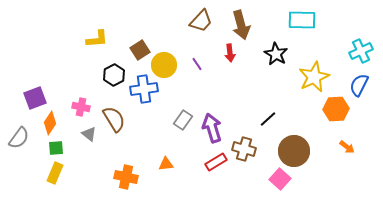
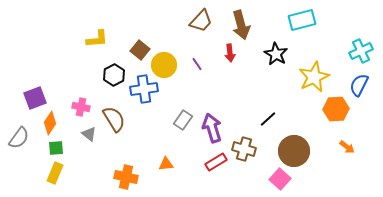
cyan rectangle: rotated 16 degrees counterclockwise
brown square: rotated 18 degrees counterclockwise
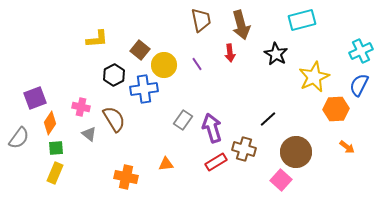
brown trapezoid: moved 1 px up; rotated 55 degrees counterclockwise
brown circle: moved 2 px right, 1 px down
pink square: moved 1 px right, 1 px down
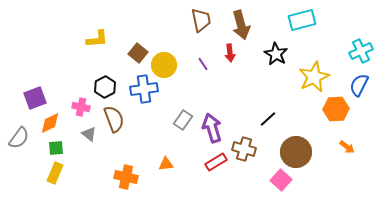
brown square: moved 2 px left, 3 px down
purple line: moved 6 px right
black hexagon: moved 9 px left, 12 px down
brown semicircle: rotated 12 degrees clockwise
orange diamond: rotated 30 degrees clockwise
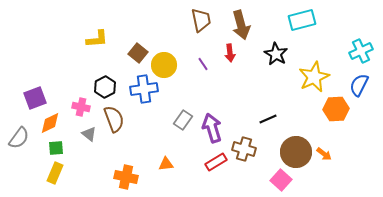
black line: rotated 18 degrees clockwise
orange arrow: moved 23 px left, 7 px down
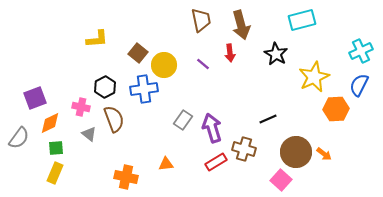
purple line: rotated 16 degrees counterclockwise
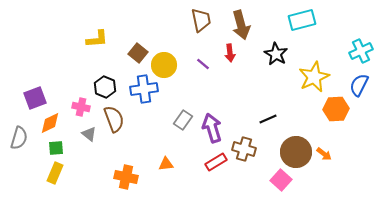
black hexagon: rotated 10 degrees counterclockwise
gray semicircle: rotated 20 degrees counterclockwise
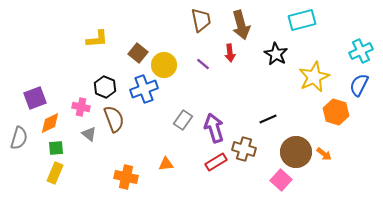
blue cross: rotated 12 degrees counterclockwise
orange hexagon: moved 3 px down; rotated 20 degrees clockwise
purple arrow: moved 2 px right
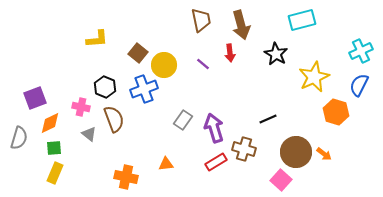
green square: moved 2 px left
